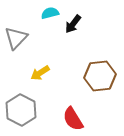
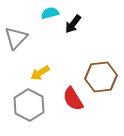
brown hexagon: moved 1 px right, 1 px down
gray hexagon: moved 8 px right, 5 px up
red semicircle: moved 20 px up
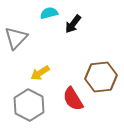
cyan semicircle: moved 1 px left
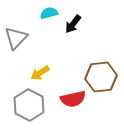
red semicircle: rotated 70 degrees counterclockwise
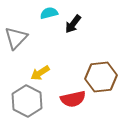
gray hexagon: moved 2 px left, 4 px up
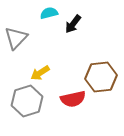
gray hexagon: rotated 16 degrees clockwise
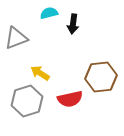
black arrow: rotated 30 degrees counterclockwise
gray triangle: rotated 25 degrees clockwise
yellow arrow: rotated 66 degrees clockwise
red semicircle: moved 3 px left
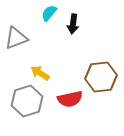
cyan semicircle: rotated 36 degrees counterclockwise
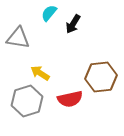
black arrow: rotated 24 degrees clockwise
gray triangle: moved 2 px right; rotated 30 degrees clockwise
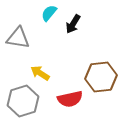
gray hexagon: moved 4 px left
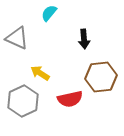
black arrow: moved 11 px right, 15 px down; rotated 36 degrees counterclockwise
gray triangle: moved 1 px left; rotated 15 degrees clockwise
gray hexagon: rotated 8 degrees counterclockwise
